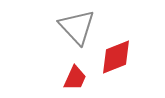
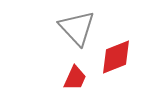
gray triangle: moved 1 px down
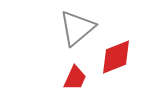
gray triangle: rotated 33 degrees clockwise
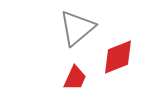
red diamond: moved 2 px right
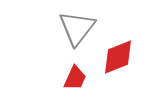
gray triangle: rotated 12 degrees counterclockwise
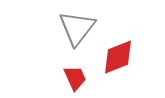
red trapezoid: rotated 48 degrees counterclockwise
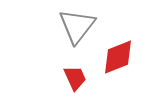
gray triangle: moved 2 px up
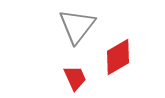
red diamond: rotated 9 degrees counterclockwise
